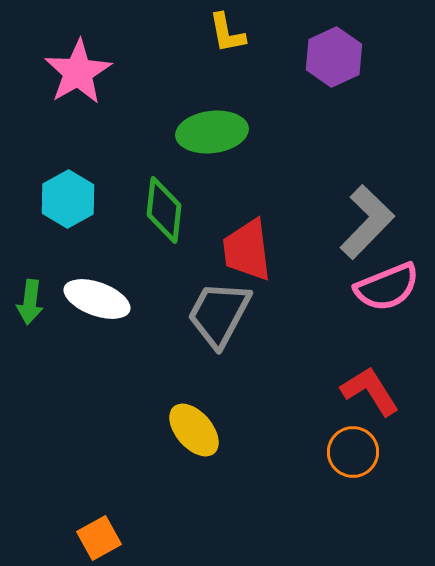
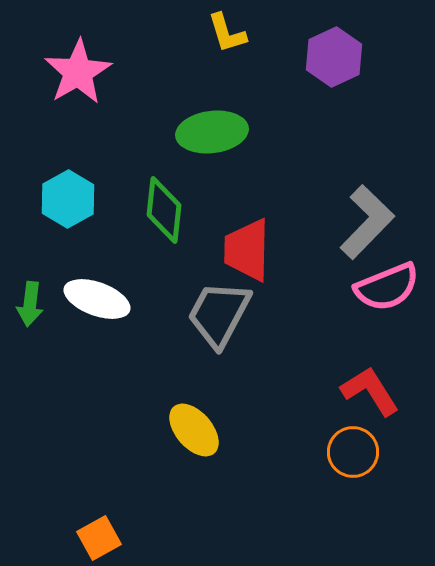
yellow L-shape: rotated 6 degrees counterclockwise
red trapezoid: rotated 8 degrees clockwise
green arrow: moved 2 px down
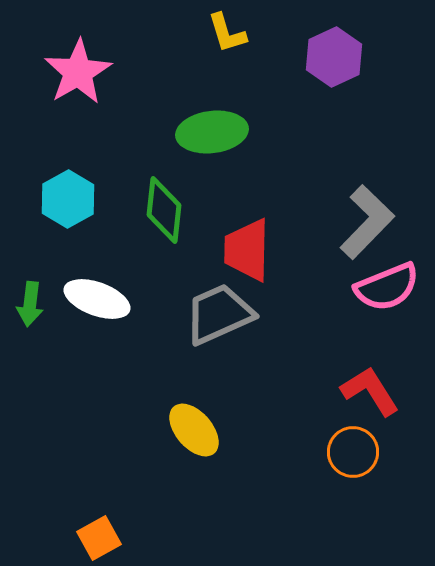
gray trapezoid: rotated 38 degrees clockwise
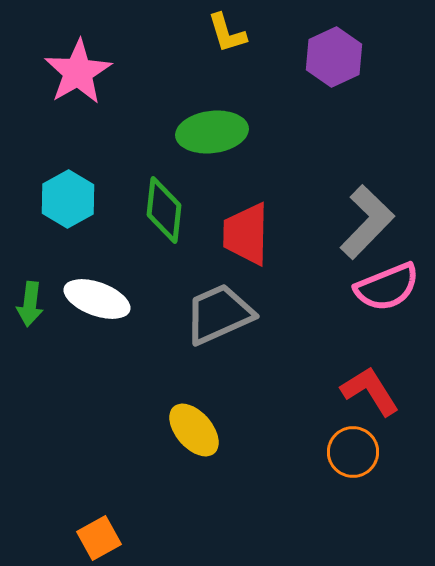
red trapezoid: moved 1 px left, 16 px up
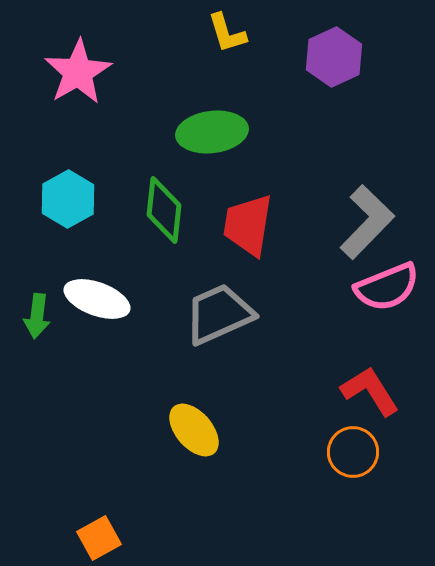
red trapezoid: moved 2 px right, 9 px up; rotated 8 degrees clockwise
green arrow: moved 7 px right, 12 px down
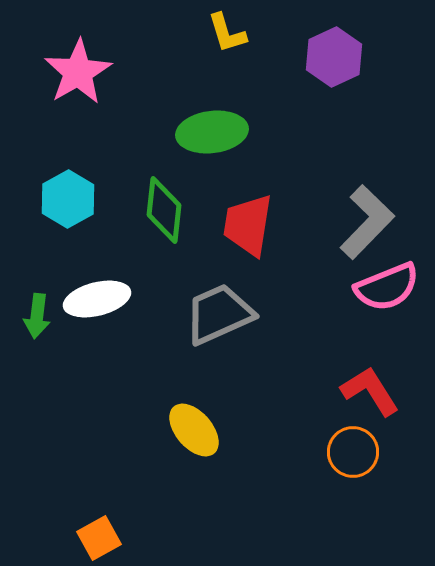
white ellipse: rotated 34 degrees counterclockwise
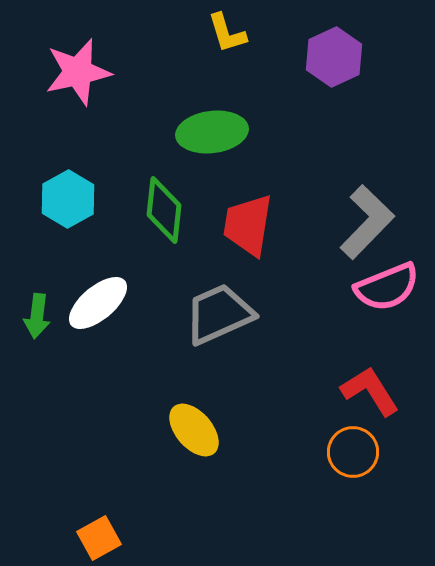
pink star: rotated 18 degrees clockwise
white ellipse: moved 1 px right, 4 px down; rotated 26 degrees counterclockwise
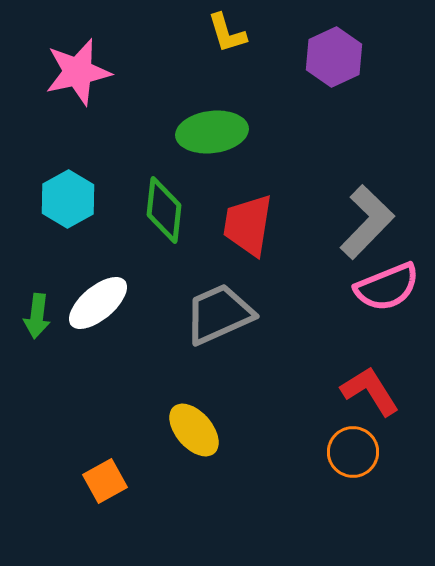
orange square: moved 6 px right, 57 px up
